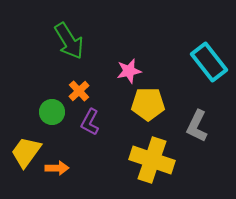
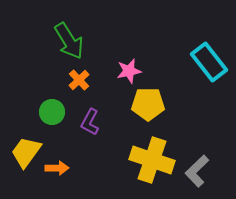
orange cross: moved 11 px up
gray L-shape: moved 45 px down; rotated 20 degrees clockwise
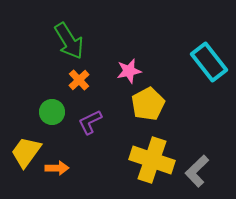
yellow pentagon: rotated 28 degrees counterclockwise
purple L-shape: rotated 36 degrees clockwise
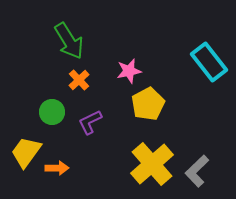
yellow cross: moved 4 px down; rotated 30 degrees clockwise
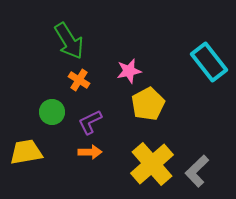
orange cross: rotated 15 degrees counterclockwise
yellow trapezoid: rotated 44 degrees clockwise
orange arrow: moved 33 px right, 16 px up
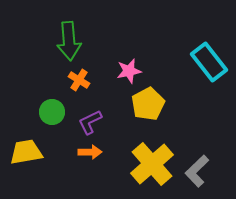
green arrow: rotated 27 degrees clockwise
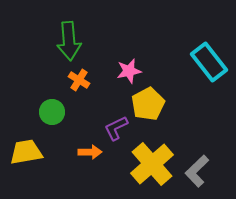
purple L-shape: moved 26 px right, 6 px down
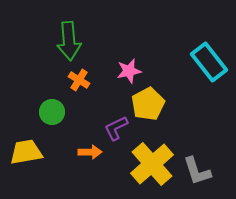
gray L-shape: rotated 64 degrees counterclockwise
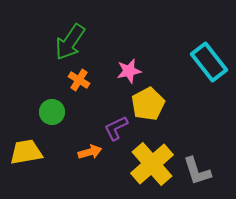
green arrow: moved 1 px right, 1 px down; rotated 39 degrees clockwise
orange arrow: rotated 15 degrees counterclockwise
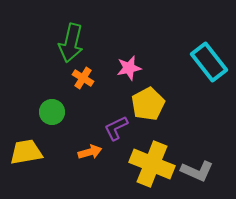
green arrow: moved 1 px right, 1 px down; rotated 21 degrees counterclockwise
pink star: moved 3 px up
orange cross: moved 4 px right, 2 px up
yellow cross: rotated 27 degrees counterclockwise
gray L-shape: rotated 48 degrees counterclockwise
